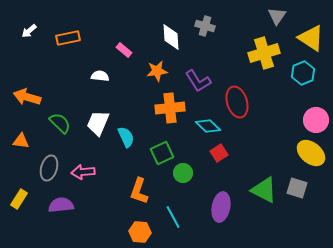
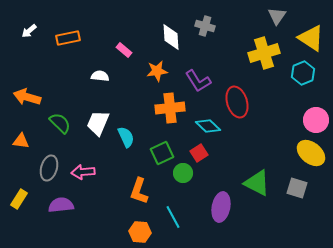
red square: moved 20 px left
green triangle: moved 7 px left, 7 px up
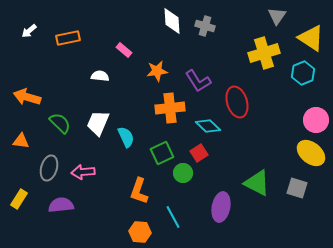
white diamond: moved 1 px right, 16 px up
